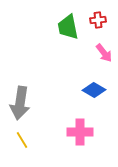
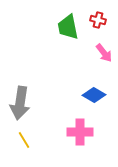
red cross: rotated 21 degrees clockwise
blue diamond: moved 5 px down
yellow line: moved 2 px right
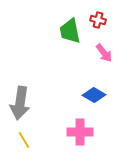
green trapezoid: moved 2 px right, 4 px down
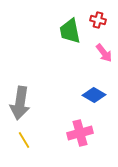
pink cross: moved 1 px down; rotated 15 degrees counterclockwise
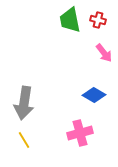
green trapezoid: moved 11 px up
gray arrow: moved 4 px right
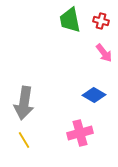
red cross: moved 3 px right, 1 px down
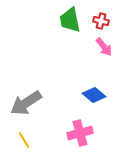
pink arrow: moved 6 px up
blue diamond: rotated 10 degrees clockwise
gray arrow: moved 2 px right; rotated 48 degrees clockwise
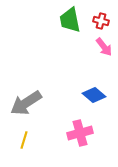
yellow line: rotated 48 degrees clockwise
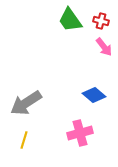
green trapezoid: rotated 24 degrees counterclockwise
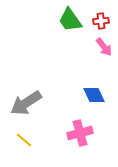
red cross: rotated 21 degrees counterclockwise
blue diamond: rotated 25 degrees clockwise
yellow line: rotated 66 degrees counterclockwise
